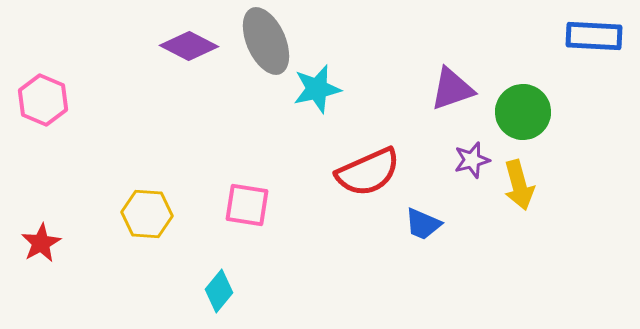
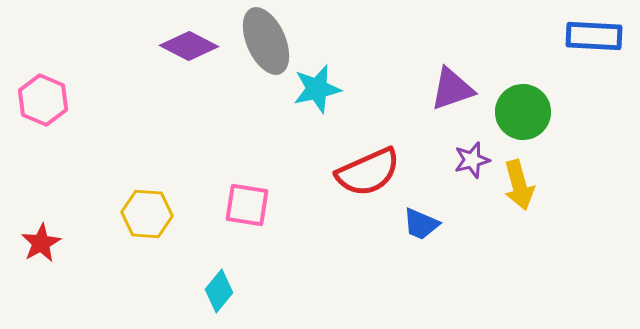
blue trapezoid: moved 2 px left
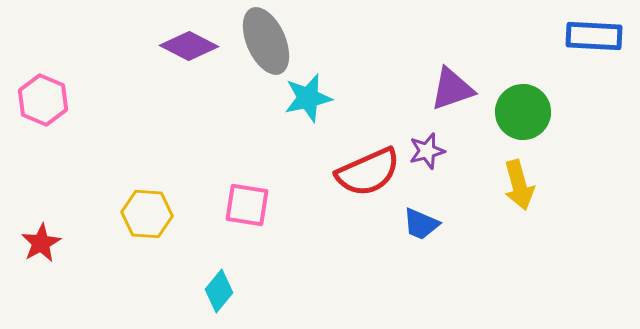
cyan star: moved 9 px left, 9 px down
purple star: moved 45 px left, 9 px up
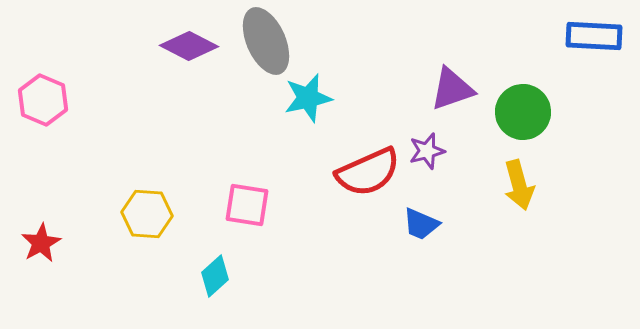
cyan diamond: moved 4 px left, 15 px up; rotated 9 degrees clockwise
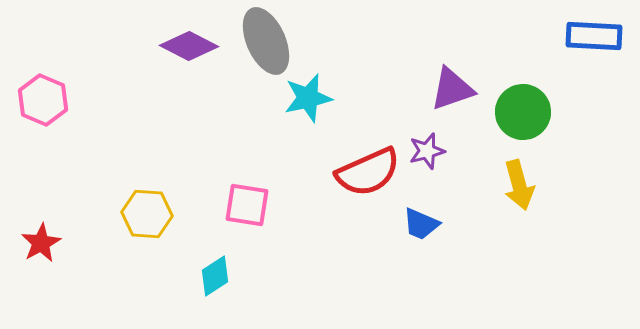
cyan diamond: rotated 9 degrees clockwise
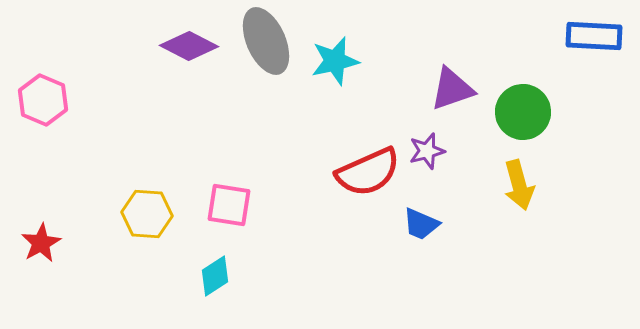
cyan star: moved 27 px right, 37 px up
pink square: moved 18 px left
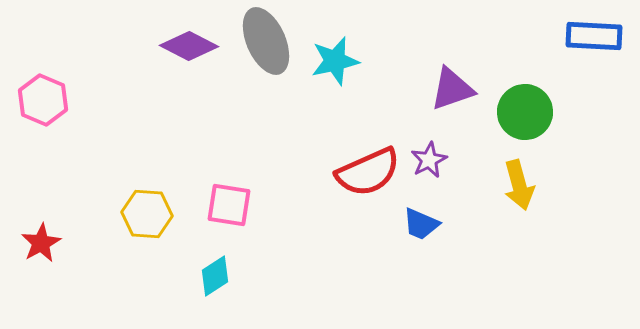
green circle: moved 2 px right
purple star: moved 2 px right, 9 px down; rotated 12 degrees counterclockwise
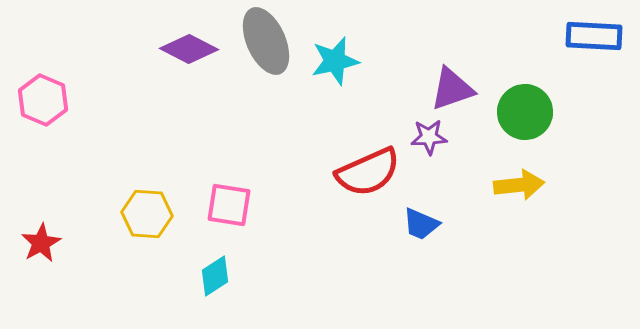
purple diamond: moved 3 px down
purple star: moved 23 px up; rotated 24 degrees clockwise
yellow arrow: rotated 81 degrees counterclockwise
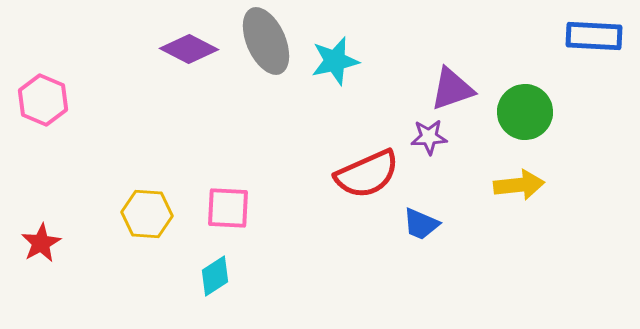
red semicircle: moved 1 px left, 2 px down
pink square: moved 1 px left, 3 px down; rotated 6 degrees counterclockwise
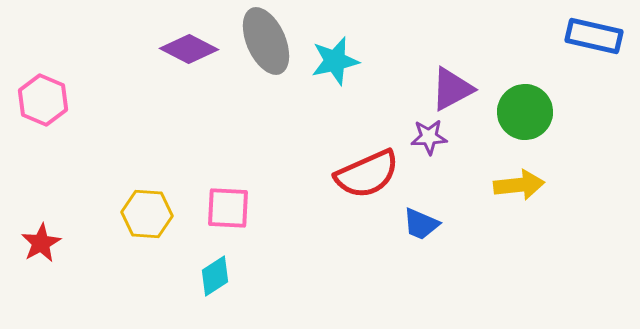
blue rectangle: rotated 10 degrees clockwise
purple triangle: rotated 9 degrees counterclockwise
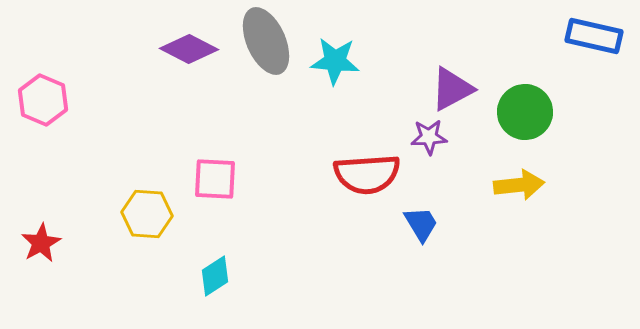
cyan star: rotated 18 degrees clockwise
red semicircle: rotated 20 degrees clockwise
pink square: moved 13 px left, 29 px up
blue trapezoid: rotated 144 degrees counterclockwise
